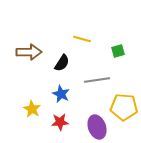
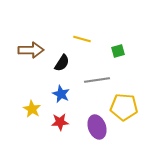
brown arrow: moved 2 px right, 2 px up
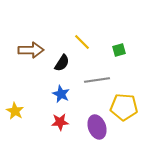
yellow line: moved 3 px down; rotated 30 degrees clockwise
green square: moved 1 px right, 1 px up
yellow star: moved 17 px left, 2 px down
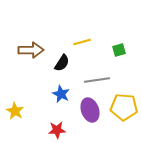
yellow line: rotated 60 degrees counterclockwise
red star: moved 3 px left, 8 px down
purple ellipse: moved 7 px left, 17 px up
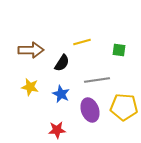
green square: rotated 24 degrees clockwise
yellow star: moved 15 px right, 24 px up; rotated 18 degrees counterclockwise
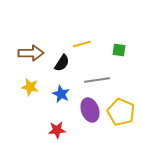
yellow line: moved 2 px down
brown arrow: moved 3 px down
yellow pentagon: moved 3 px left, 5 px down; rotated 20 degrees clockwise
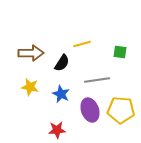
green square: moved 1 px right, 2 px down
yellow pentagon: moved 2 px up; rotated 20 degrees counterclockwise
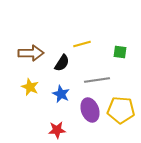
yellow star: rotated 12 degrees clockwise
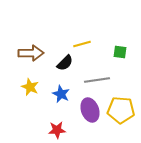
black semicircle: moved 3 px right; rotated 12 degrees clockwise
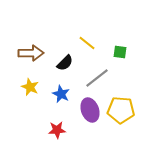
yellow line: moved 5 px right, 1 px up; rotated 54 degrees clockwise
gray line: moved 2 px up; rotated 30 degrees counterclockwise
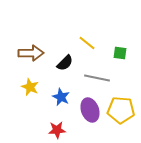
green square: moved 1 px down
gray line: rotated 50 degrees clockwise
blue star: moved 3 px down
